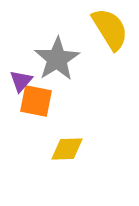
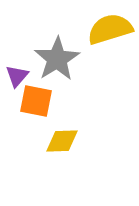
yellow semicircle: rotated 75 degrees counterclockwise
purple triangle: moved 4 px left, 5 px up
yellow diamond: moved 5 px left, 8 px up
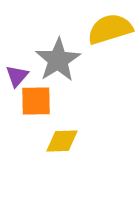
gray star: moved 1 px right, 1 px down
orange square: rotated 12 degrees counterclockwise
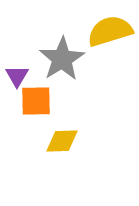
yellow semicircle: moved 2 px down
gray star: moved 4 px right, 1 px up
purple triangle: rotated 10 degrees counterclockwise
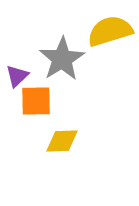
purple triangle: rotated 15 degrees clockwise
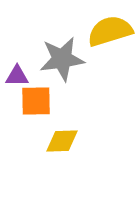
gray star: rotated 24 degrees clockwise
purple triangle: rotated 45 degrees clockwise
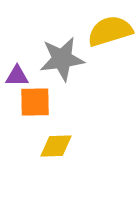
orange square: moved 1 px left, 1 px down
yellow diamond: moved 6 px left, 5 px down
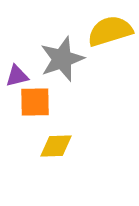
gray star: rotated 12 degrees counterclockwise
purple triangle: rotated 15 degrees counterclockwise
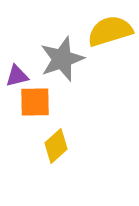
yellow diamond: rotated 40 degrees counterclockwise
